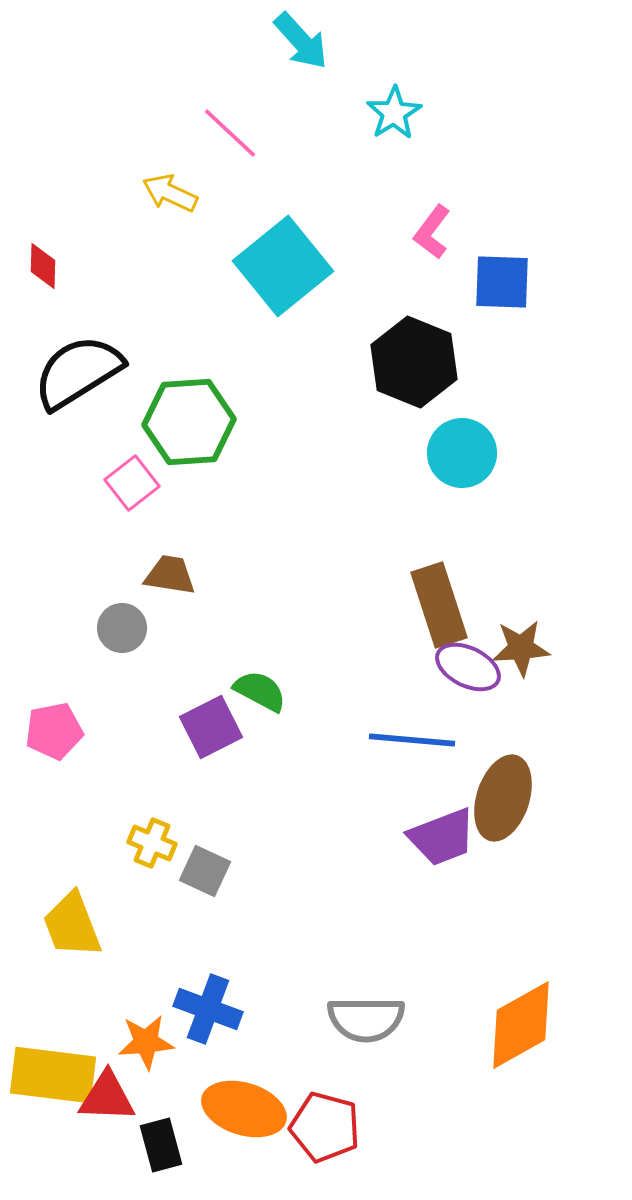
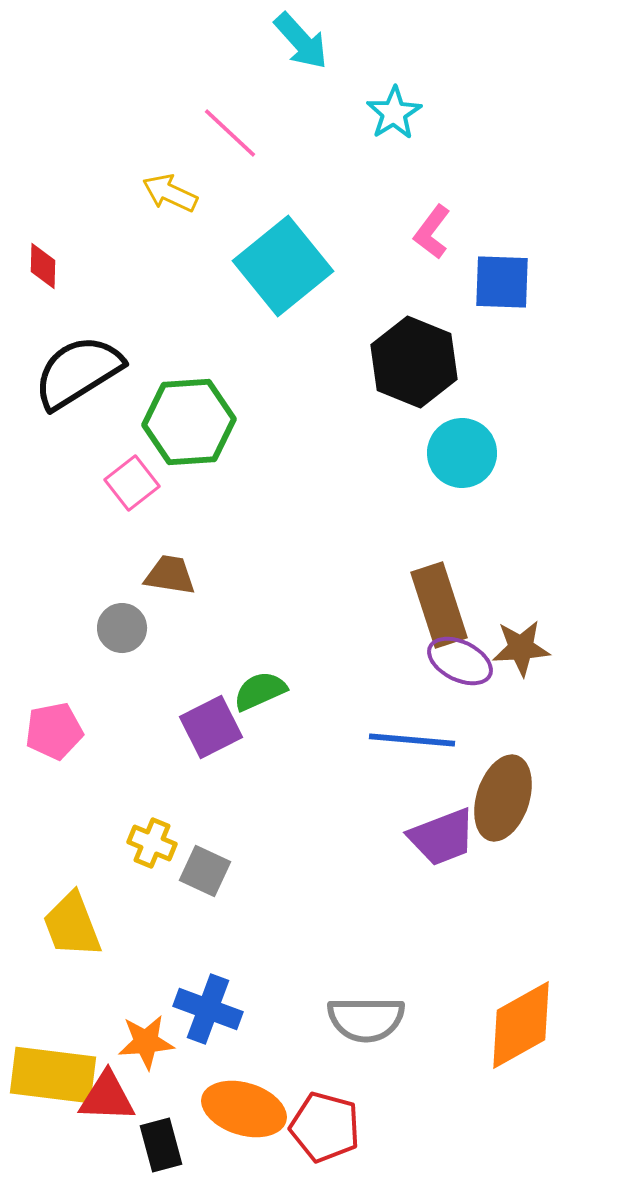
purple ellipse: moved 8 px left, 6 px up
green semicircle: rotated 52 degrees counterclockwise
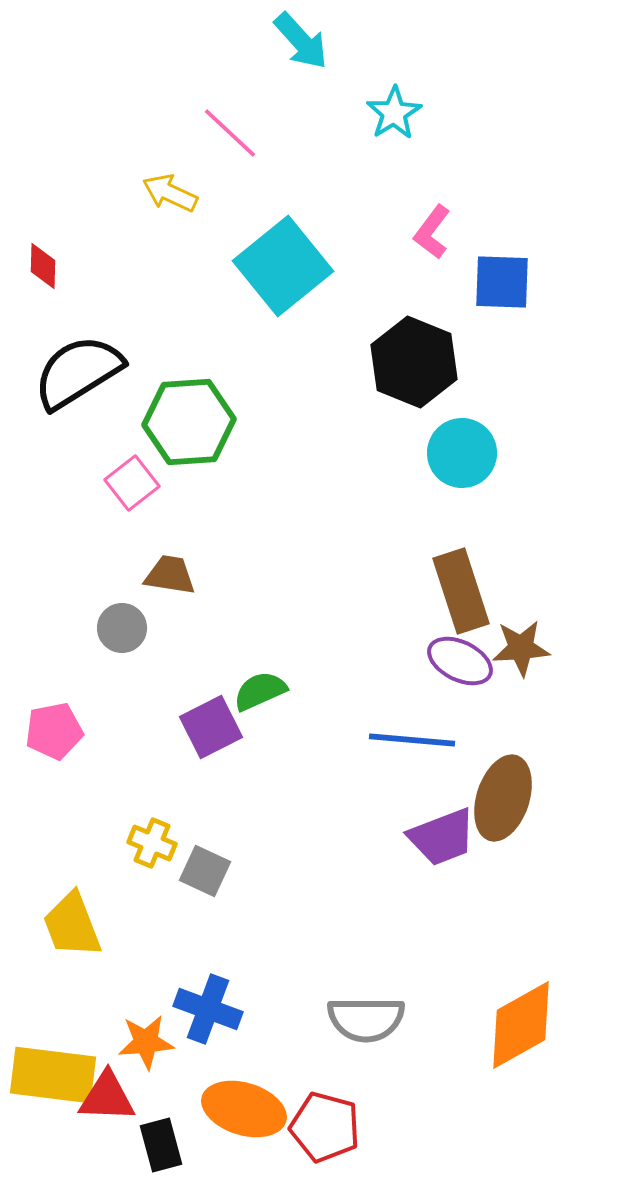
brown rectangle: moved 22 px right, 14 px up
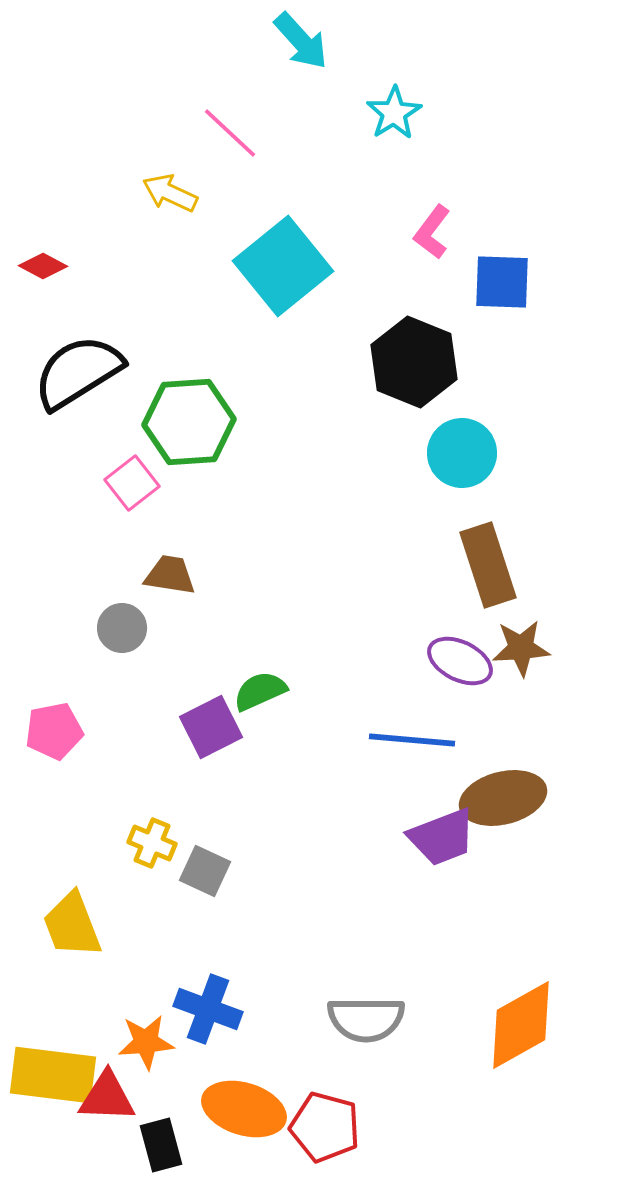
red diamond: rotated 63 degrees counterclockwise
brown rectangle: moved 27 px right, 26 px up
brown ellipse: rotated 58 degrees clockwise
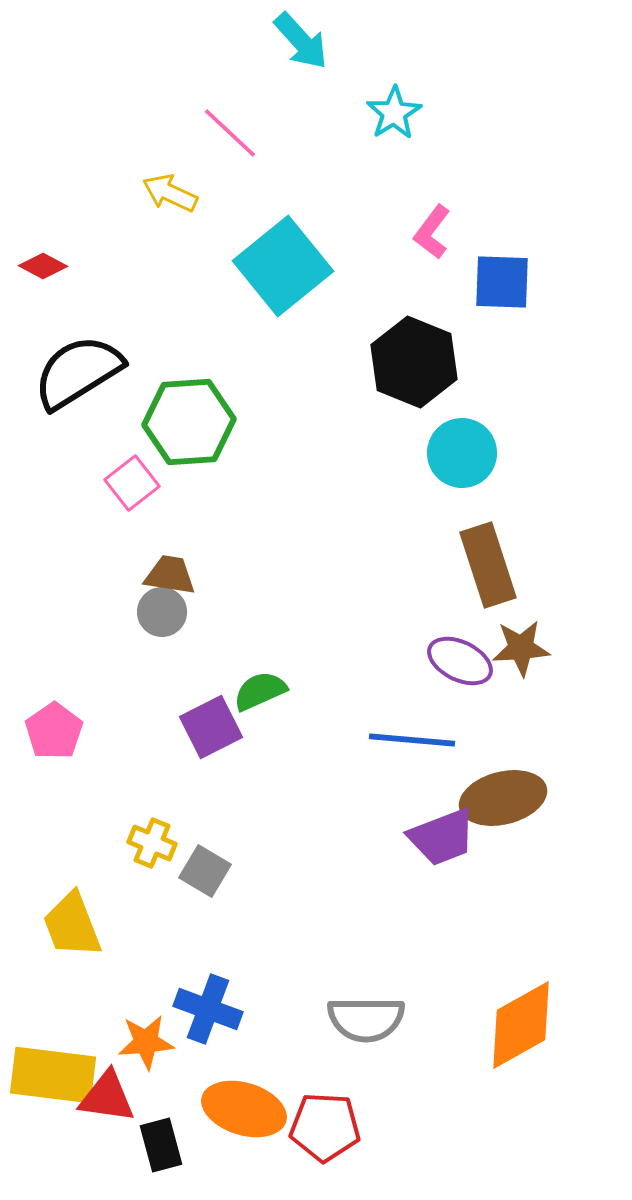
gray circle: moved 40 px right, 16 px up
pink pentagon: rotated 24 degrees counterclockwise
gray square: rotated 6 degrees clockwise
red triangle: rotated 6 degrees clockwise
red pentagon: rotated 12 degrees counterclockwise
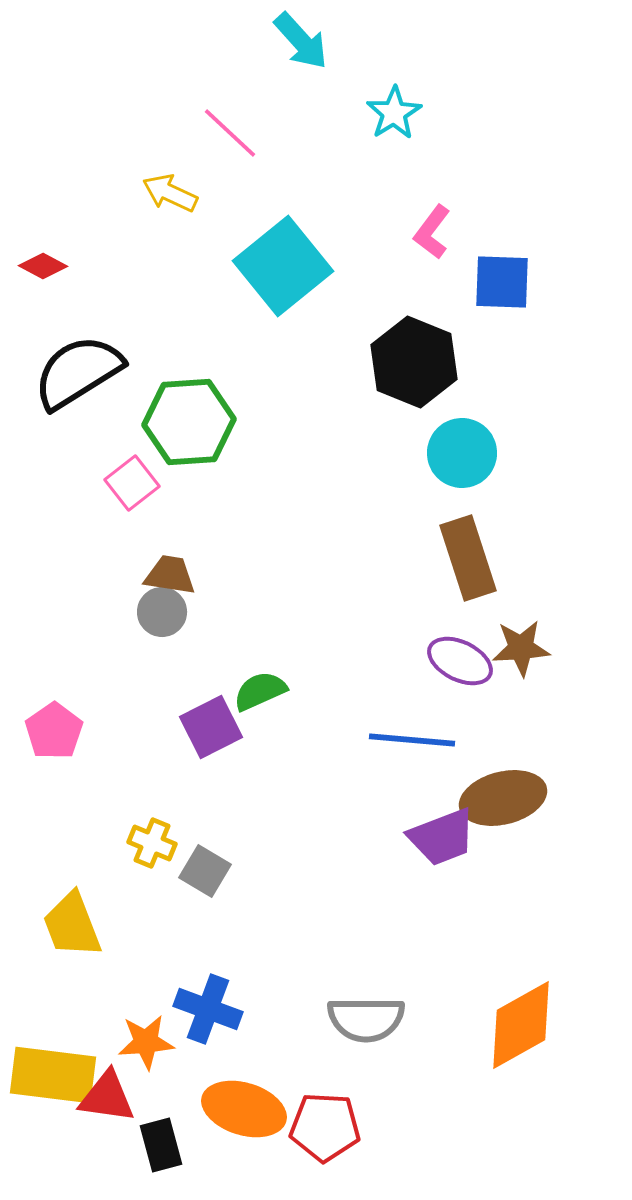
brown rectangle: moved 20 px left, 7 px up
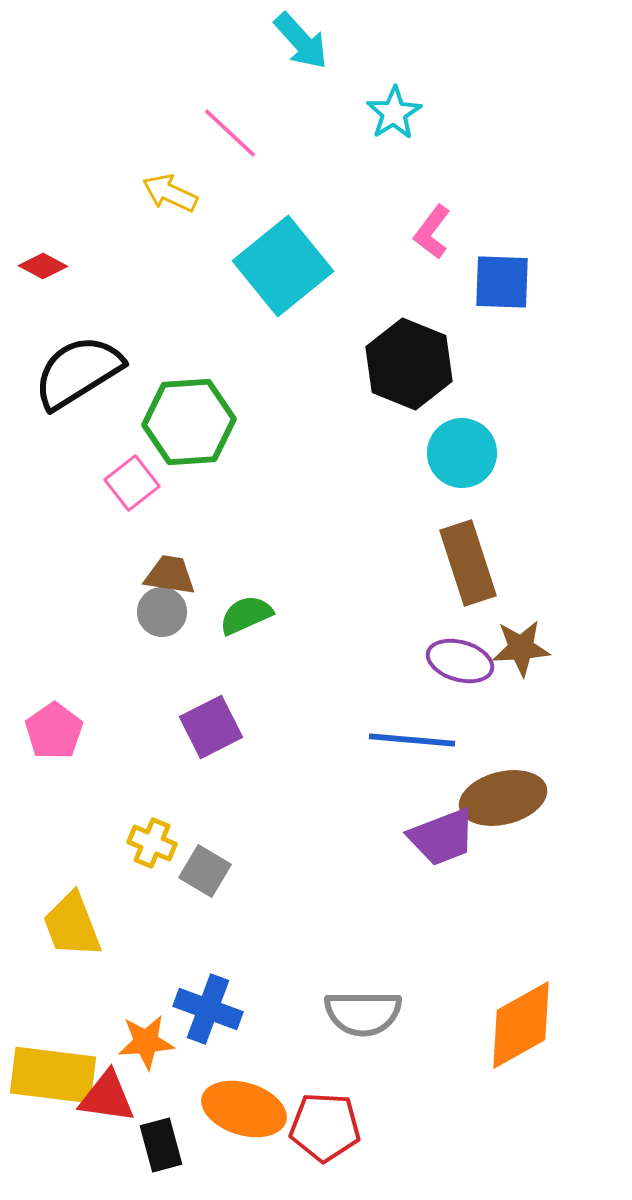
black hexagon: moved 5 px left, 2 px down
brown rectangle: moved 5 px down
purple ellipse: rotated 10 degrees counterclockwise
green semicircle: moved 14 px left, 76 px up
gray semicircle: moved 3 px left, 6 px up
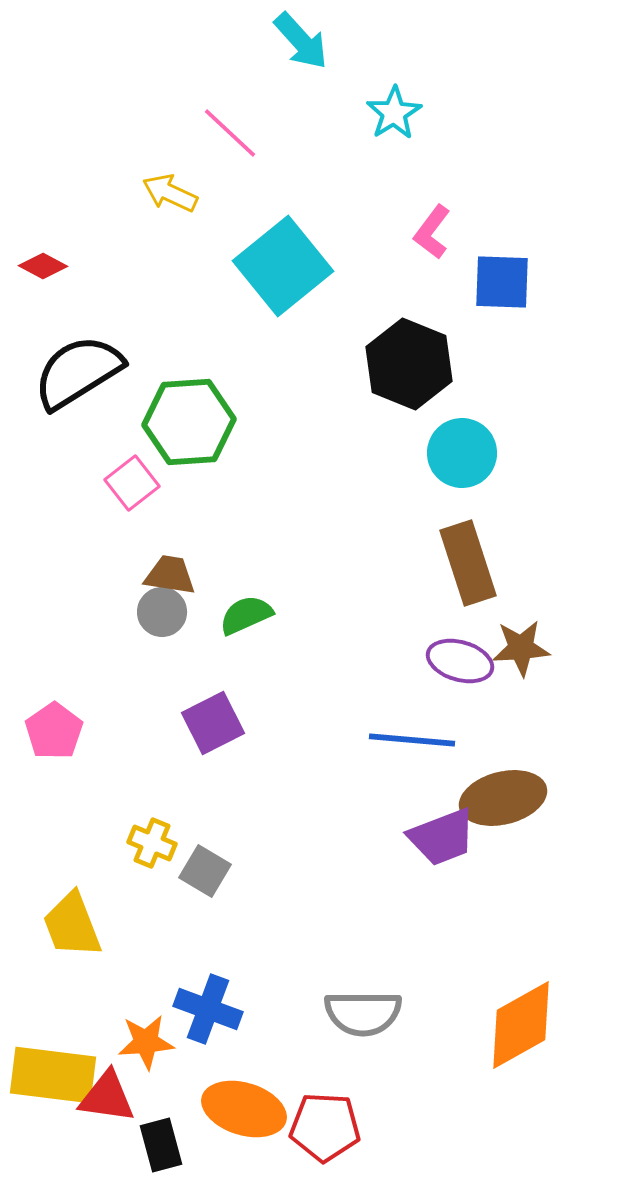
purple square: moved 2 px right, 4 px up
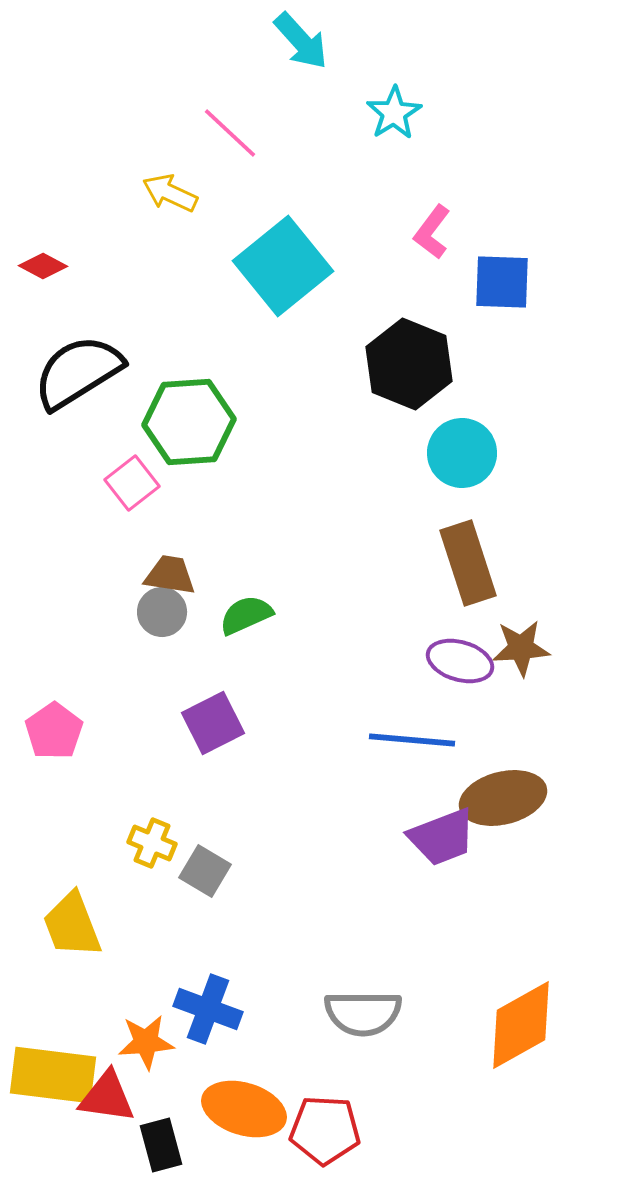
red pentagon: moved 3 px down
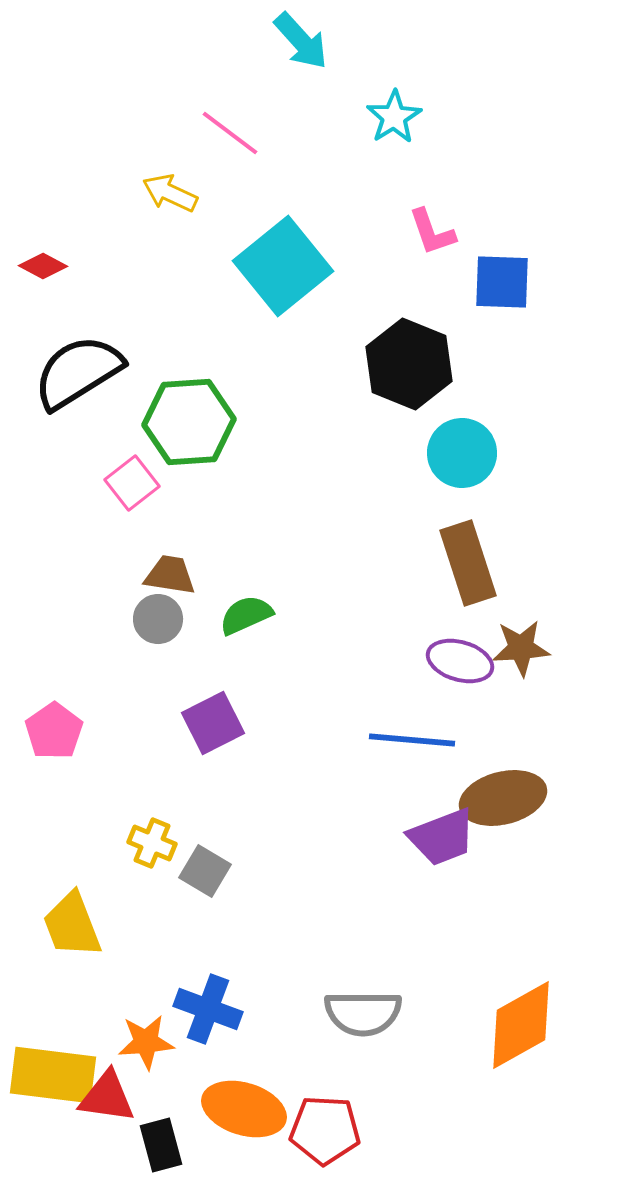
cyan star: moved 4 px down
pink line: rotated 6 degrees counterclockwise
pink L-shape: rotated 56 degrees counterclockwise
gray circle: moved 4 px left, 7 px down
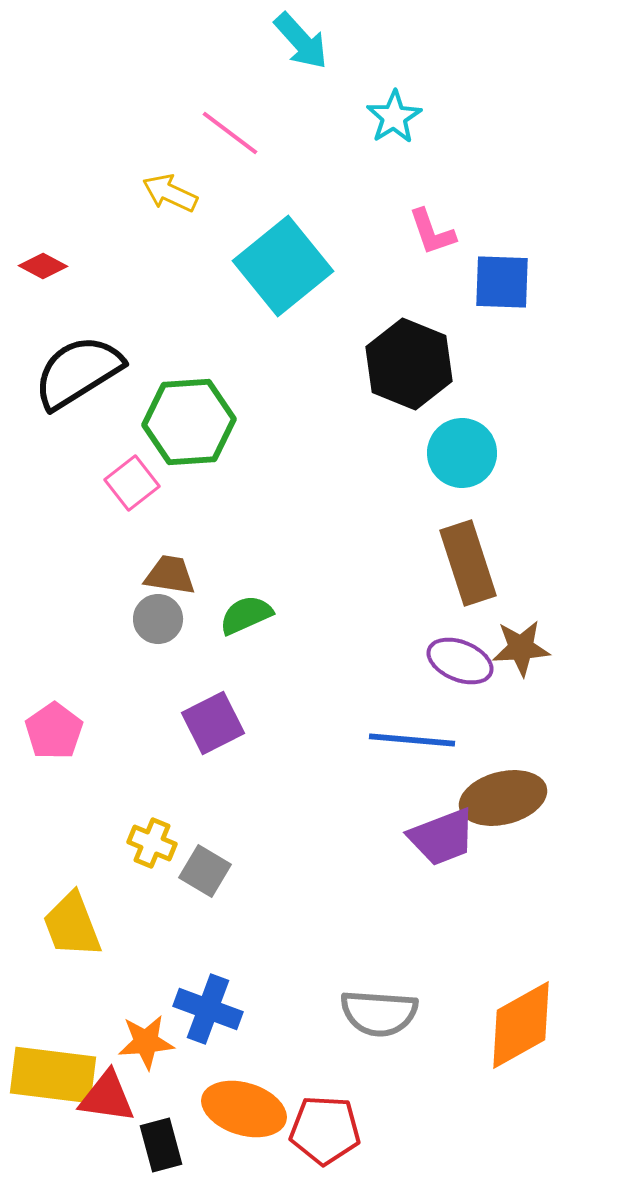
purple ellipse: rotated 6 degrees clockwise
gray semicircle: moved 16 px right; rotated 4 degrees clockwise
